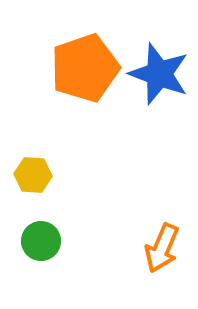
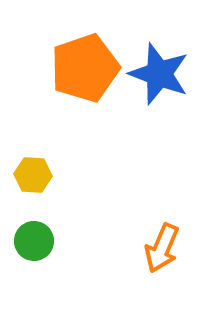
green circle: moved 7 px left
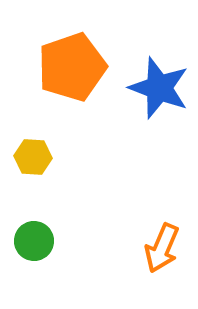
orange pentagon: moved 13 px left, 1 px up
blue star: moved 14 px down
yellow hexagon: moved 18 px up
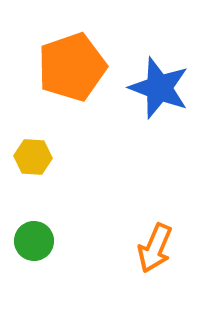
orange arrow: moved 7 px left
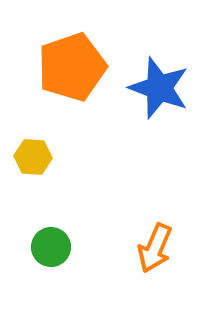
green circle: moved 17 px right, 6 px down
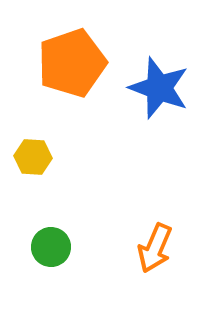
orange pentagon: moved 4 px up
